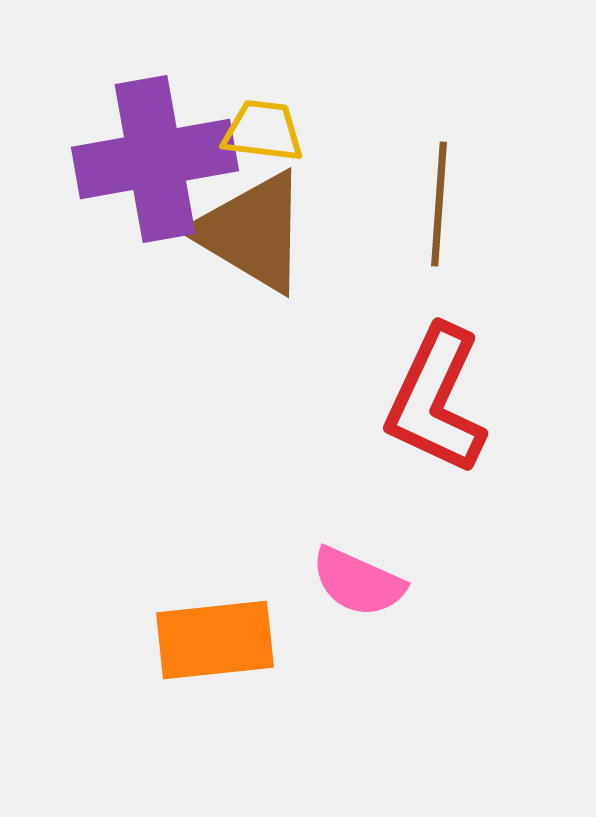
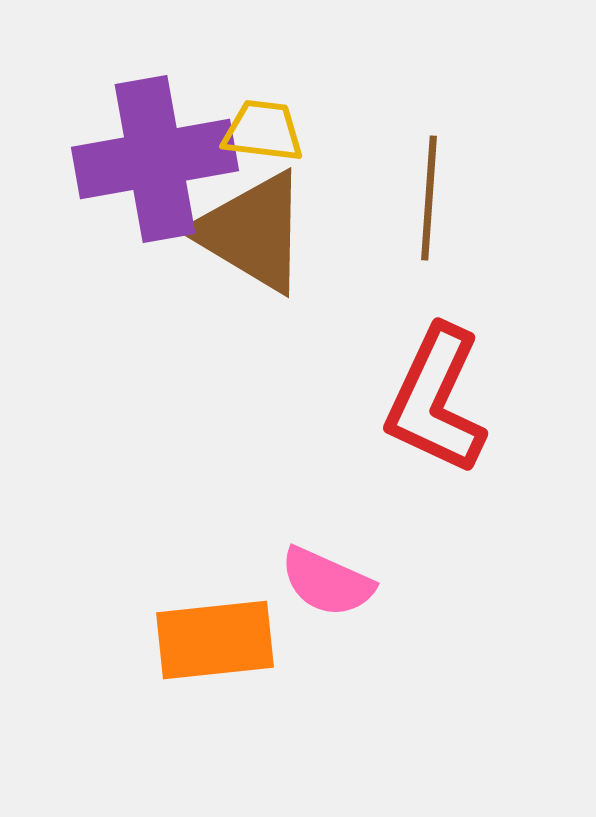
brown line: moved 10 px left, 6 px up
pink semicircle: moved 31 px left
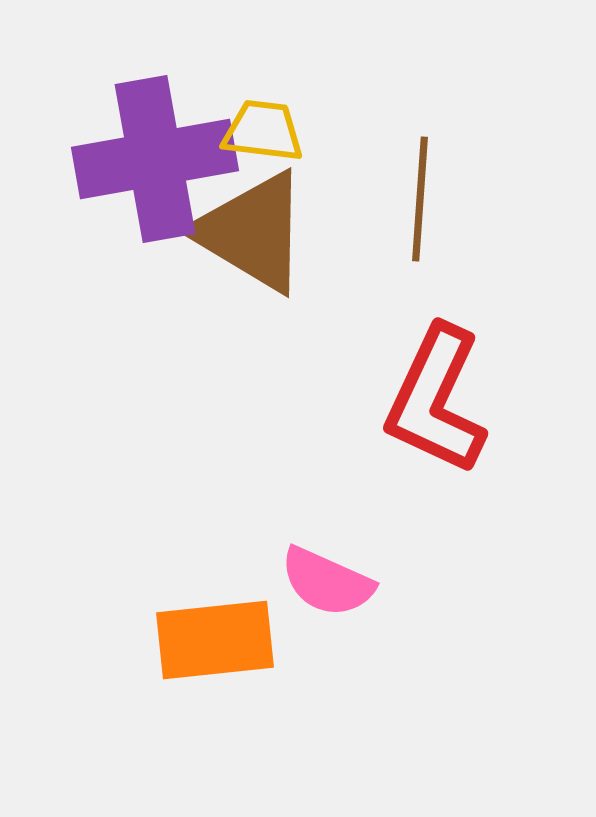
brown line: moved 9 px left, 1 px down
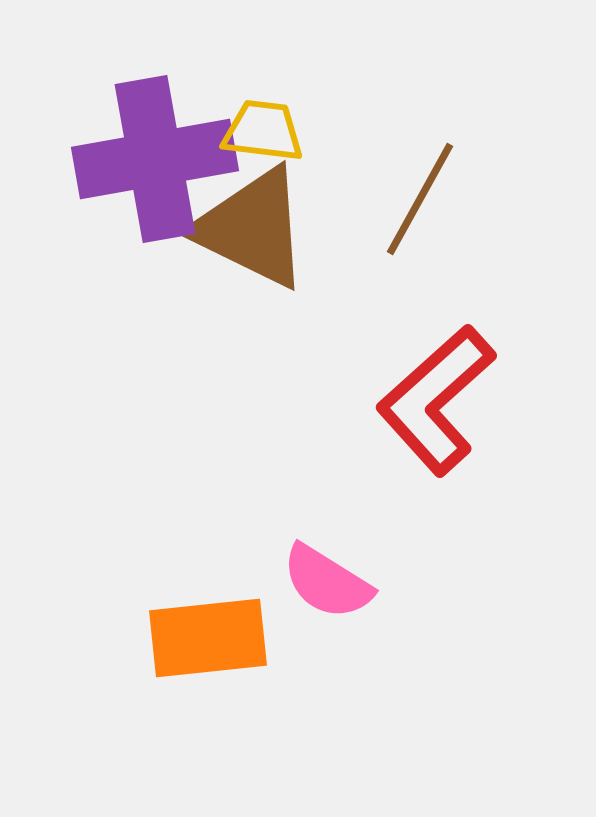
brown line: rotated 25 degrees clockwise
brown triangle: moved 4 px up; rotated 5 degrees counterclockwise
red L-shape: rotated 23 degrees clockwise
pink semicircle: rotated 8 degrees clockwise
orange rectangle: moved 7 px left, 2 px up
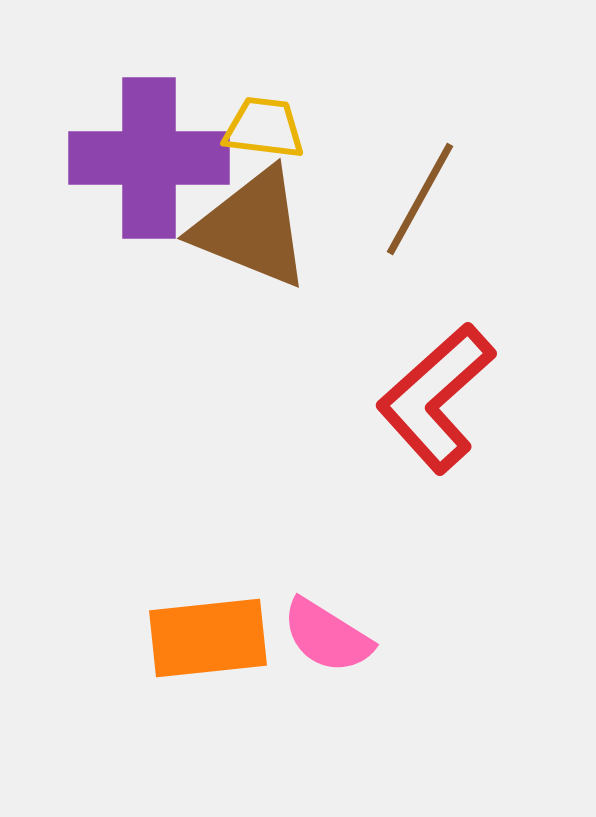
yellow trapezoid: moved 1 px right, 3 px up
purple cross: moved 6 px left, 1 px up; rotated 10 degrees clockwise
brown triangle: rotated 4 degrees counterclockwise
red L-shape: moved 2 px up
pink semicircle: moved 54 px down
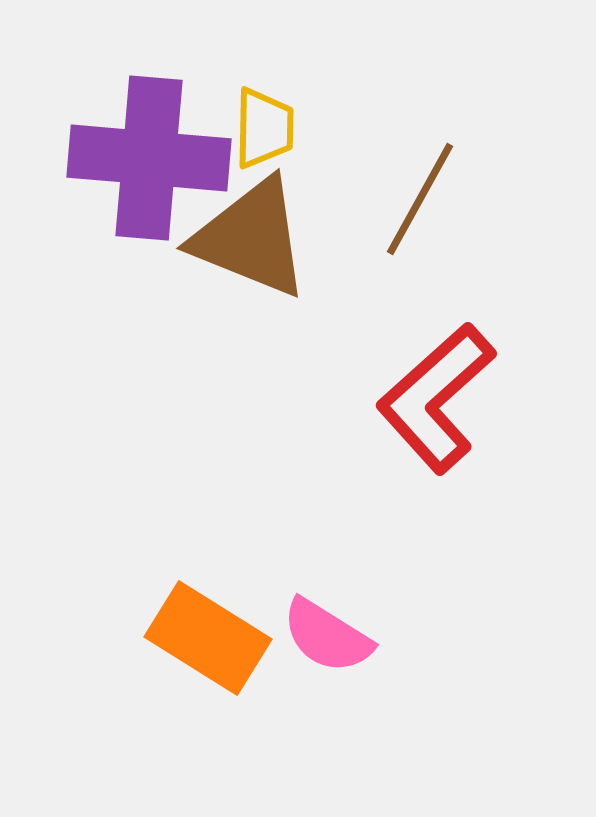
yellow trapezoid: rotated 84 degrees clockwise
purple cross: rotated 5 degrees clockwise
brown triangle: moved 1 px left, 10 px down
orange rectangle: rotated 38 degrees clockwise
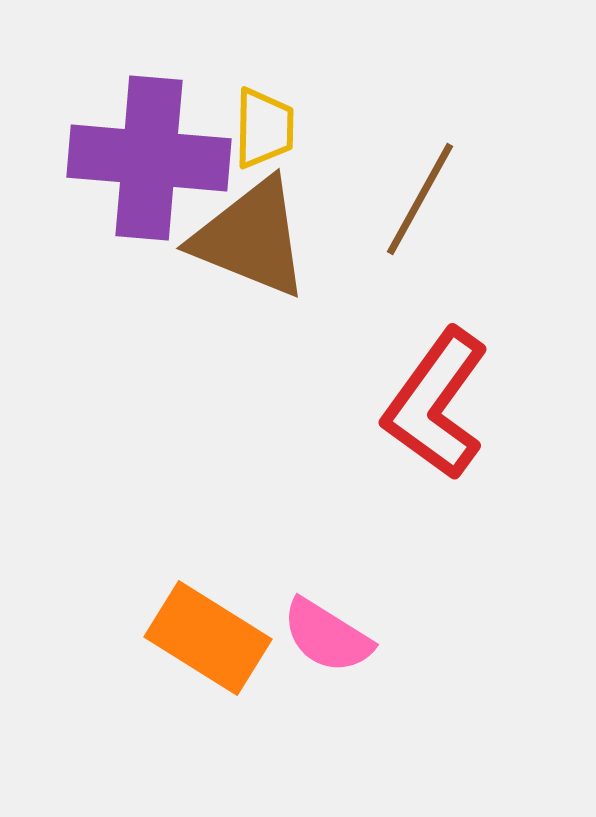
red L-shape: moved 6 px down; rotated 12 degrees counterclockwise
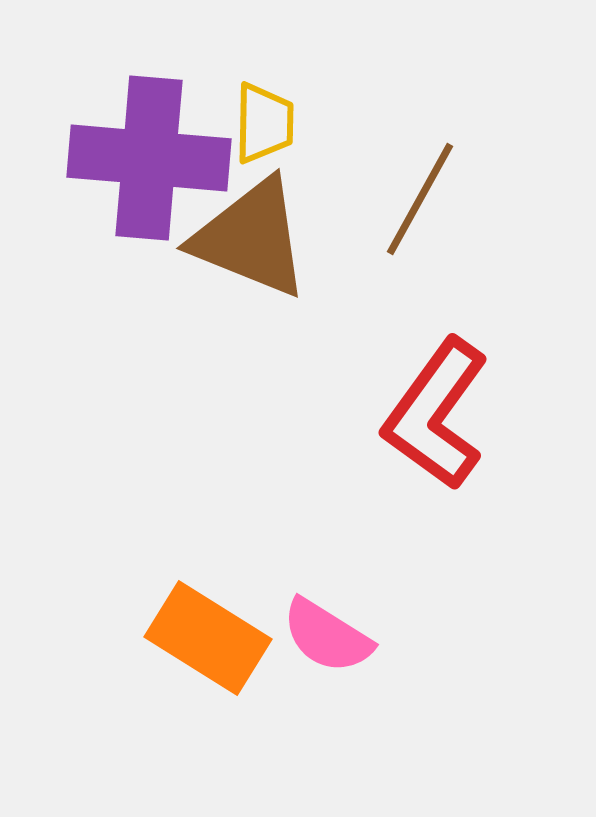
yellow trapezoid: moved 5 px up
red L-shape: moved 10 px down
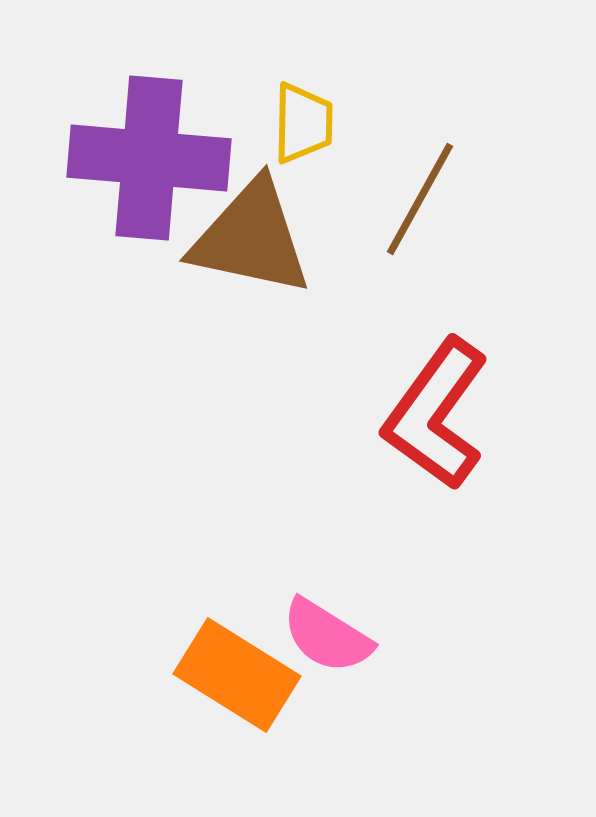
yellow trapezoid: moved 39 px right
brown triangle: rotated 10 degrees counterclockwise
orange rectangle: moved 29 px right, 37 px down
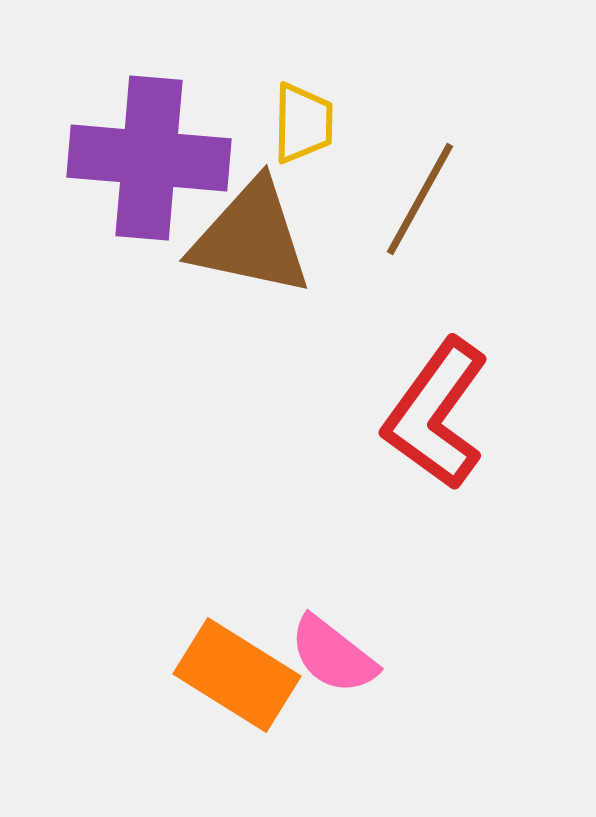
pink semicircle: moved 6 px right, 19 px down; rotated 6 degrees clockwise
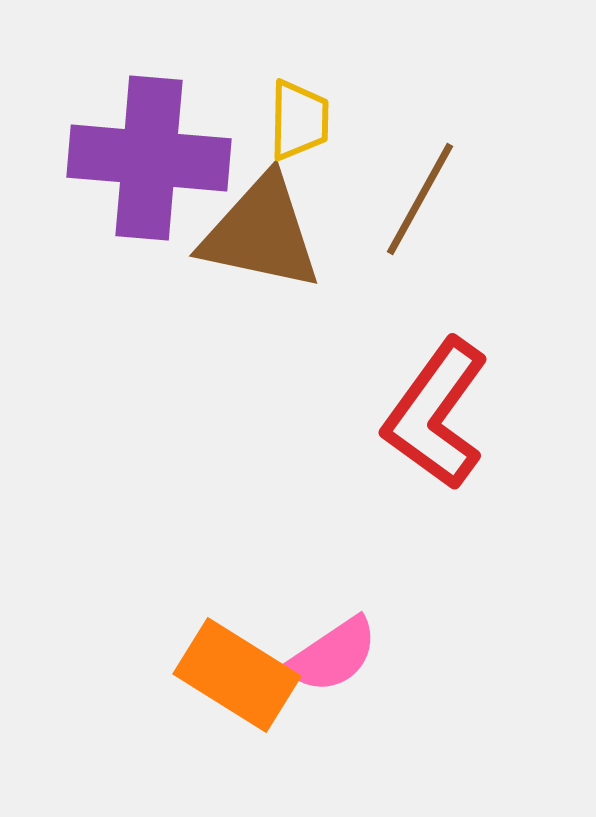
yellow trapezoid: moved 4 px left, 3 px up
brown triangle: moved 10 px right, 5 px up
pink semicircle: rotated 72 degrees counterclockwise
